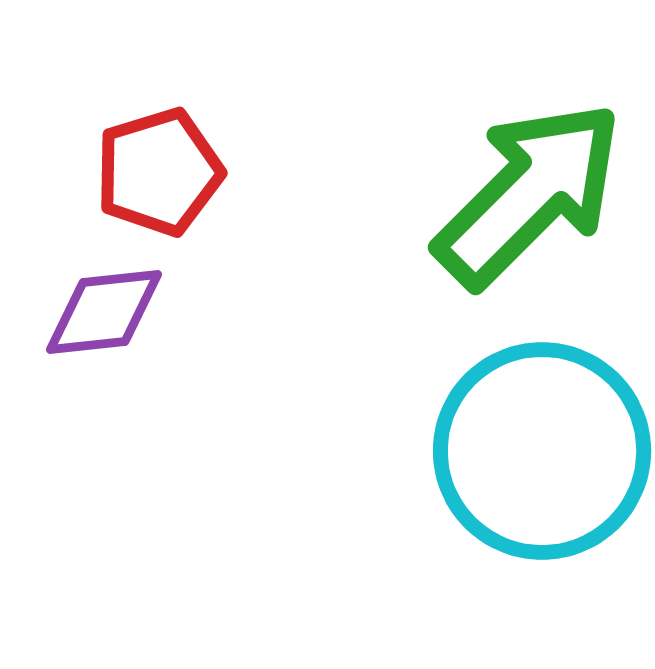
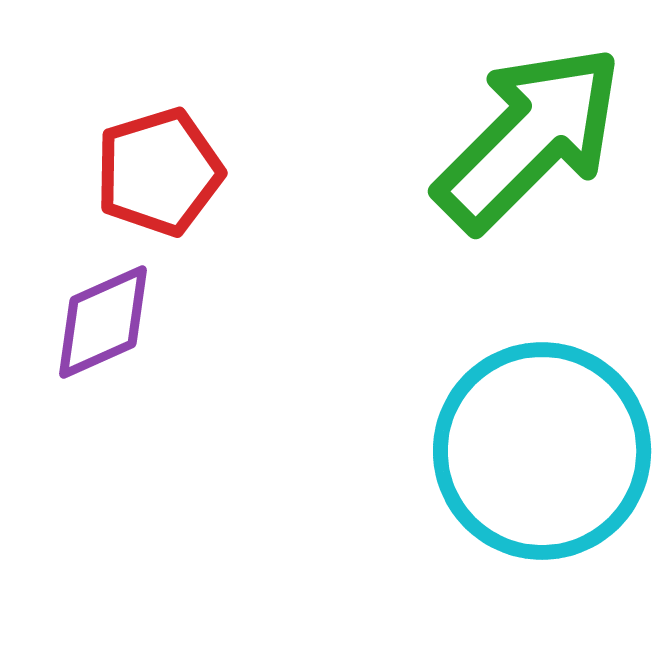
green arrow: moved 56 px up
purple diamond: moved 1 px left, 10 px down; rotated 18 degrees counterclockwise
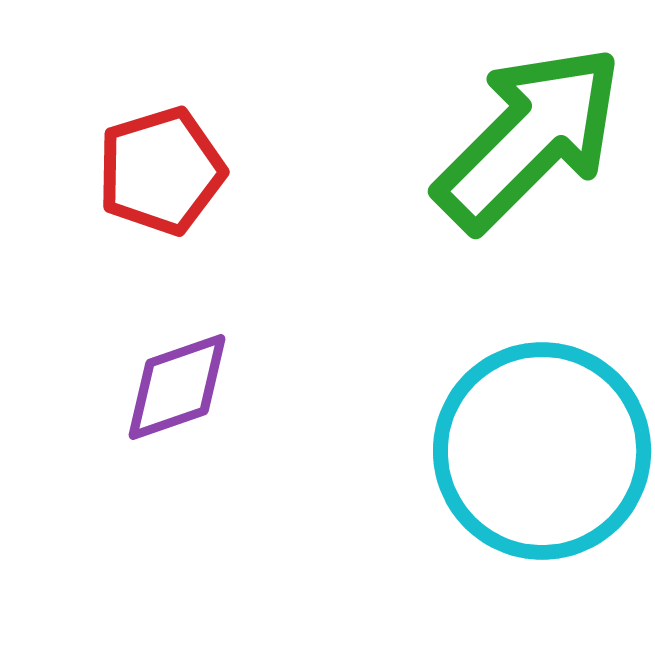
red pentagon: moved 2 px right, 1 px up
purple diamond: moved 74 px right, 65 px down; rotated 5 degrees clockwise
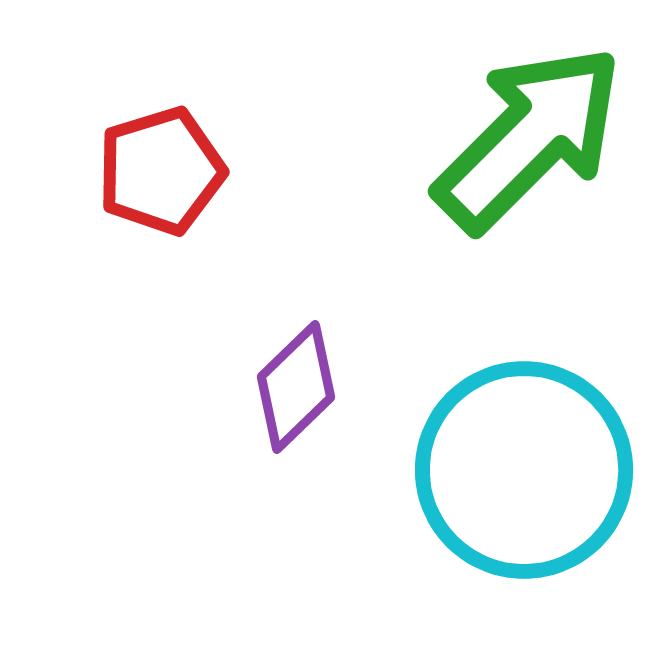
purple diamond: moved 119 px right; rotated 25 degrees counterclockwise
cyan circle: moved 18 px left, 19 px down
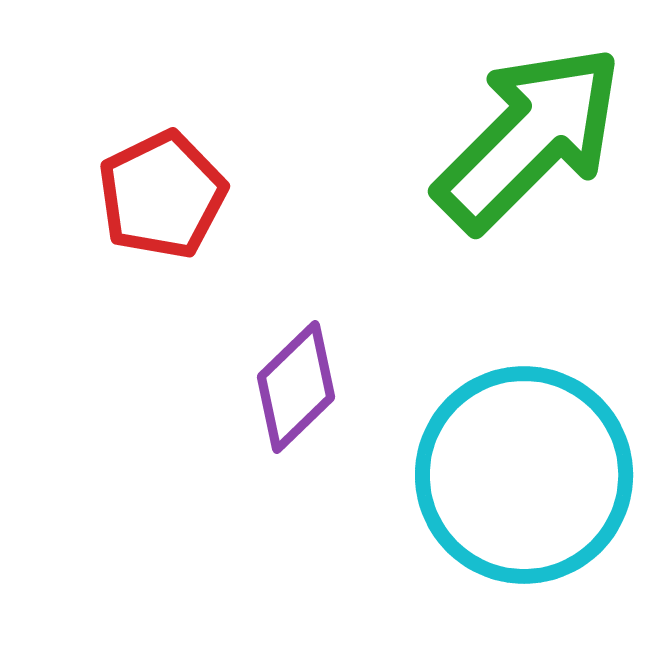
red pentagon: moved 1 px right, 24 px down; rotated 9 degrees counterclockwise
cyan circle: moved 5 px down
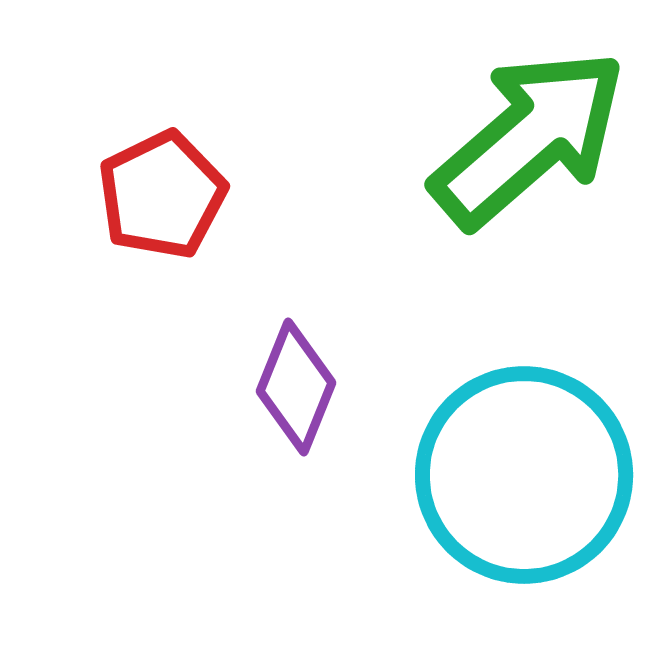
green arrow: rotated 4 degrees clockwise
purple diamond: rotated 24 degrees counterclockwise
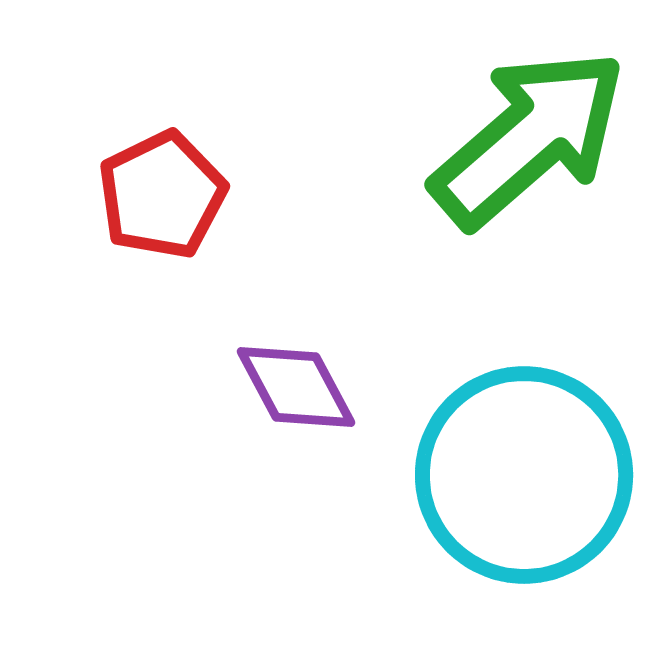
purple diamond: rotated 50 degrees counterclockwise
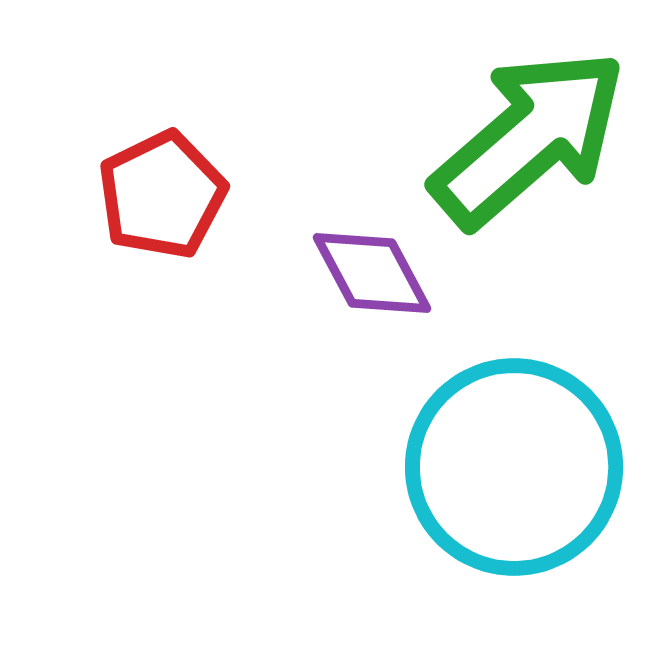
purple diamond: moved 76 px right, 114 px up
cyan circle: moved 10 px left, 8 px up
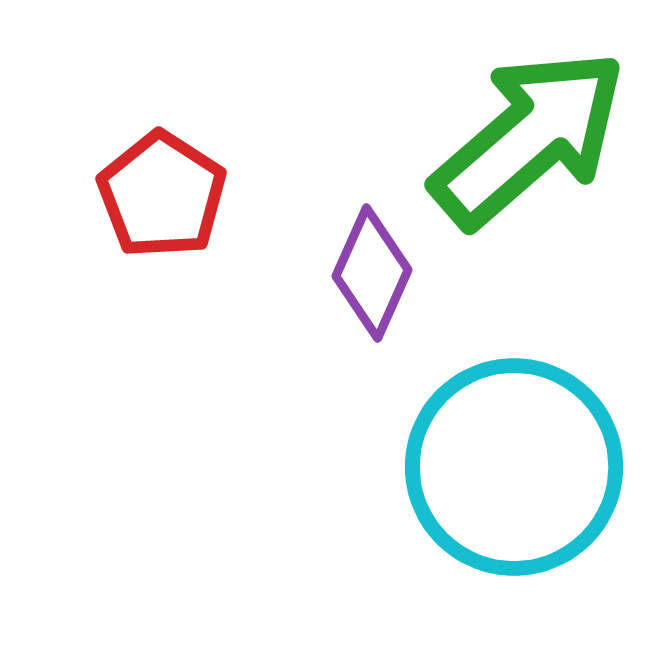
red pentagon: rotated 13 degrees counterclockwise
purple diamond: rotated 52 degrees clockwise
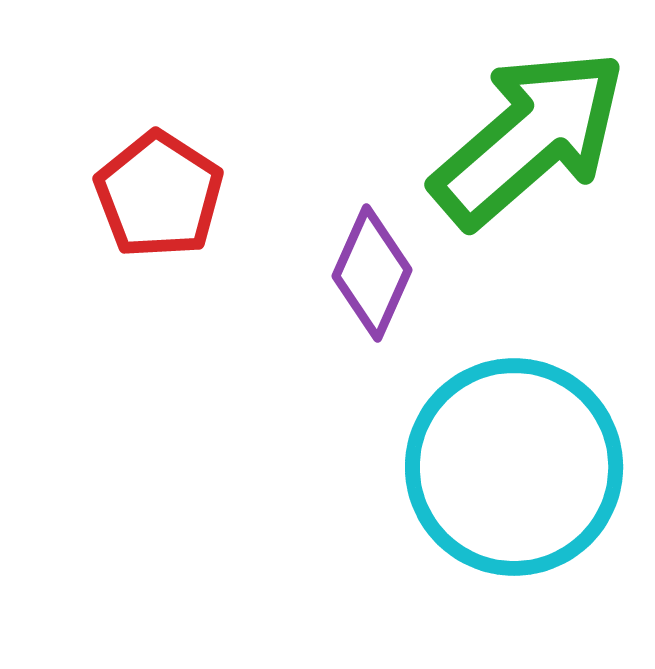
red pentagon: moved 3 px left
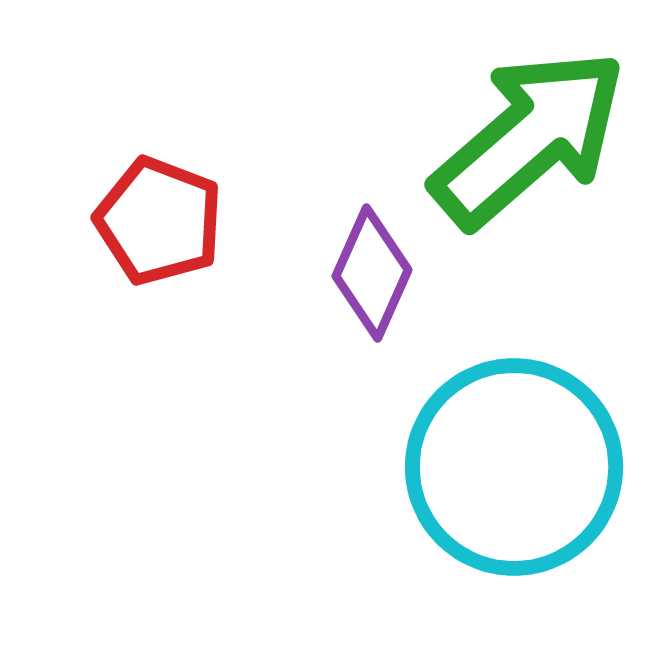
red pentagon: moved 26 px down; rotated 12 degrees counterclockwise
